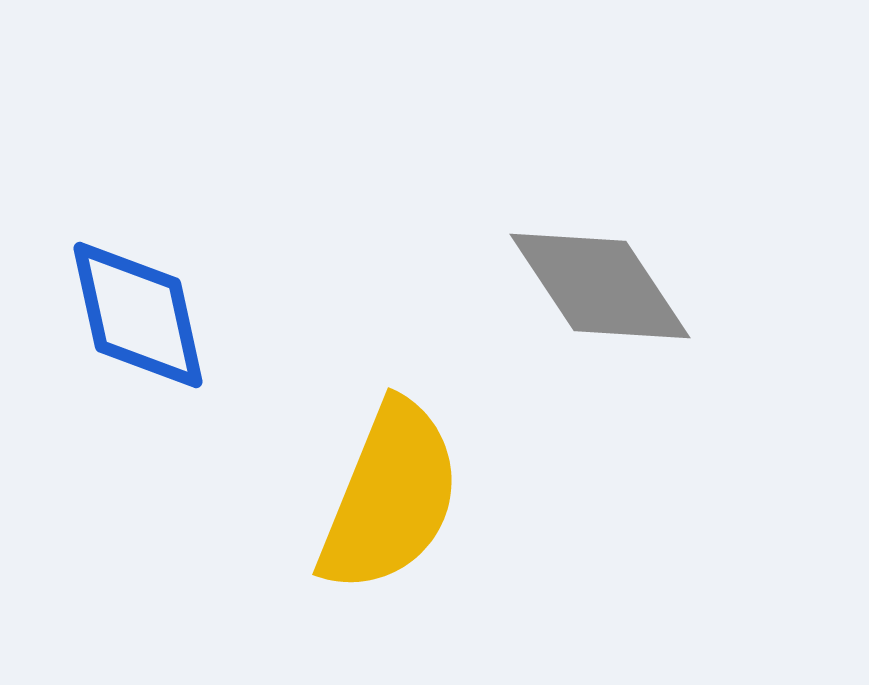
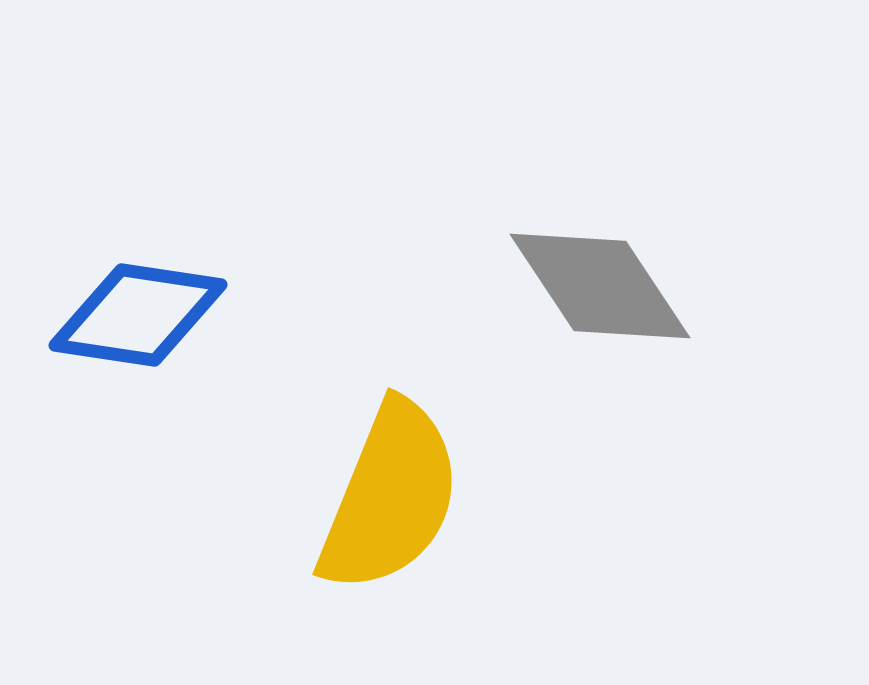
blue diamond: rotated 69 degrees counterclockwise
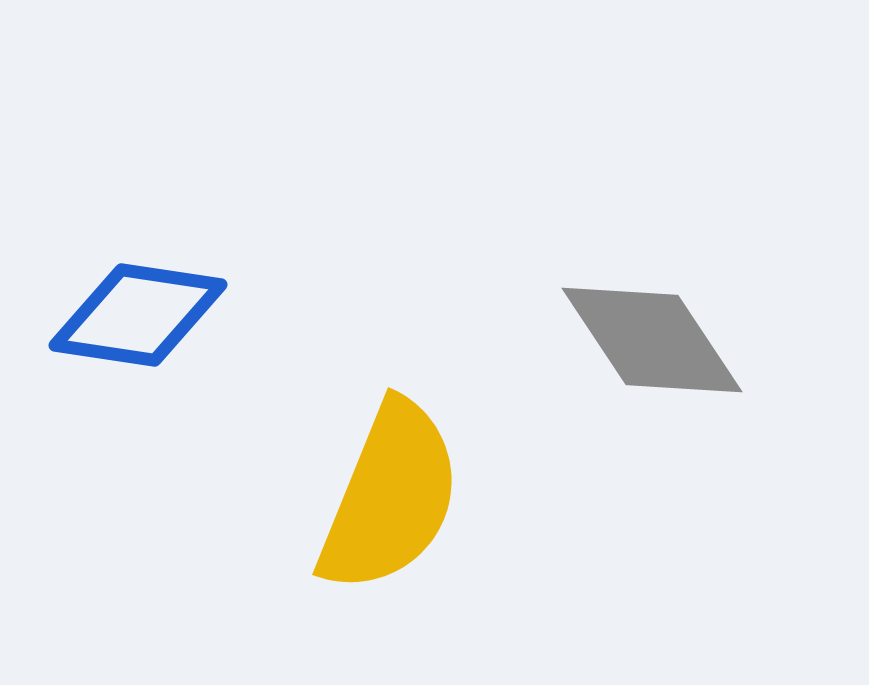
gray diamond: moved 52 px right, 54 px down
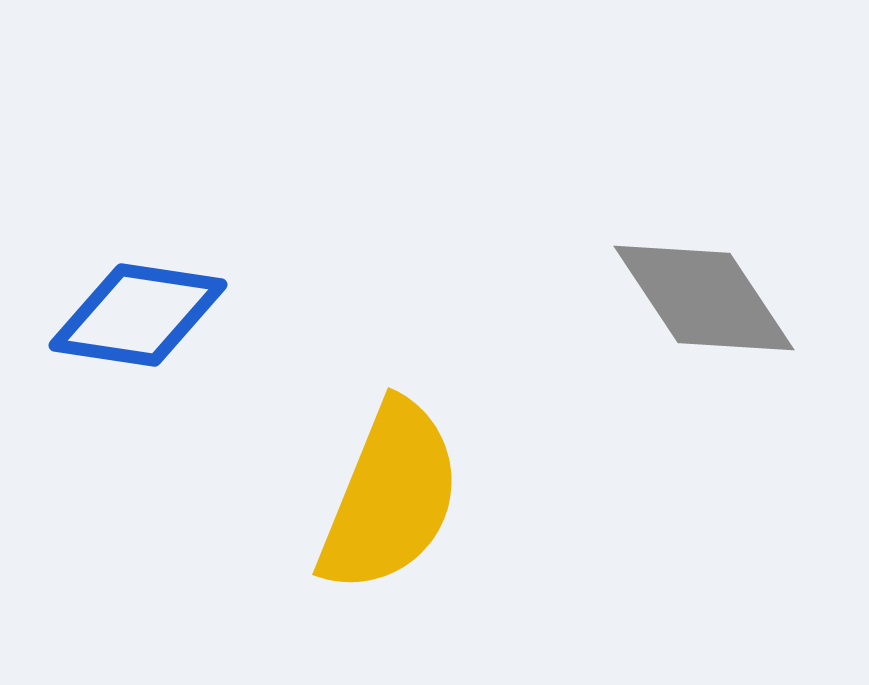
gray diamond: moved 52 px right, 42 px up
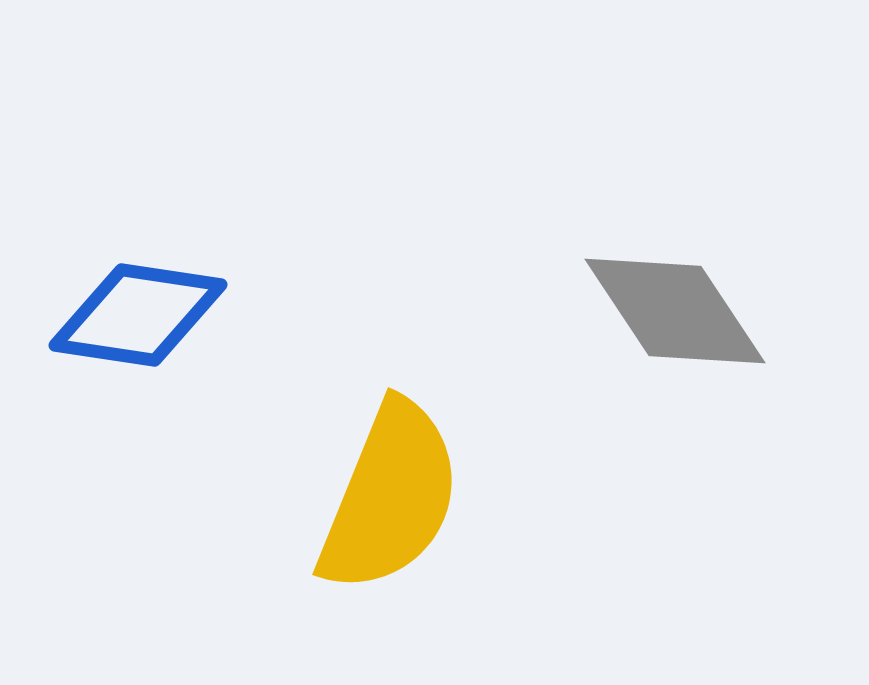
gray diamond: moved 29 px left, 13 px down
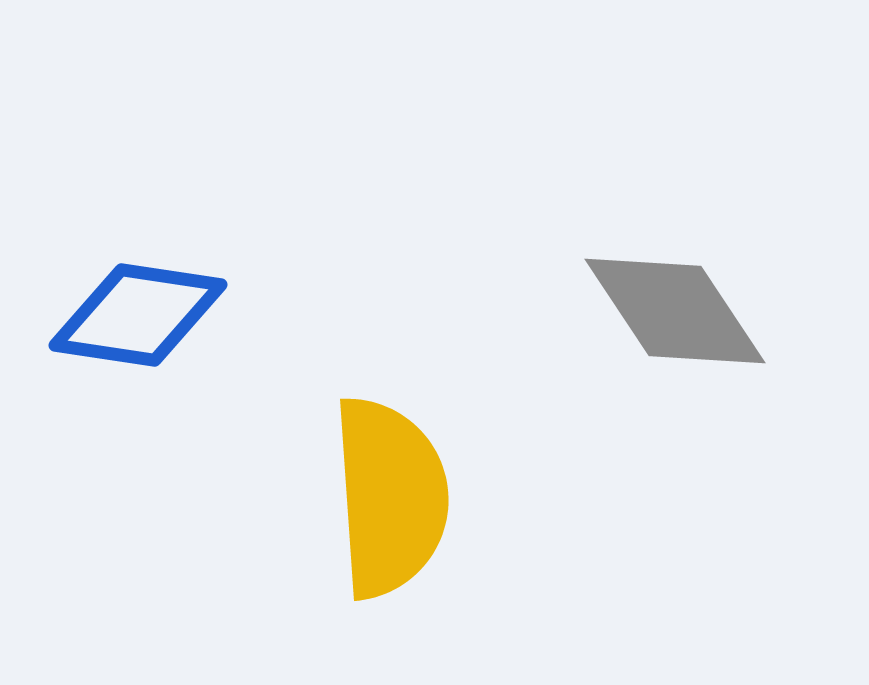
yellow semicircle: rotated 26 degrees counterclockwise
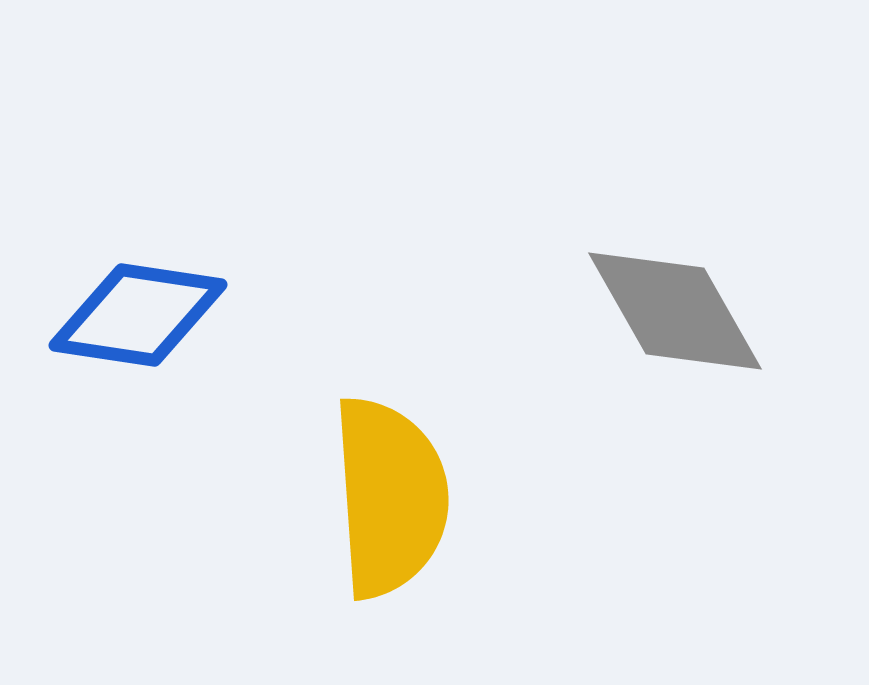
gray diamond: rotated 4 degrees clockwise
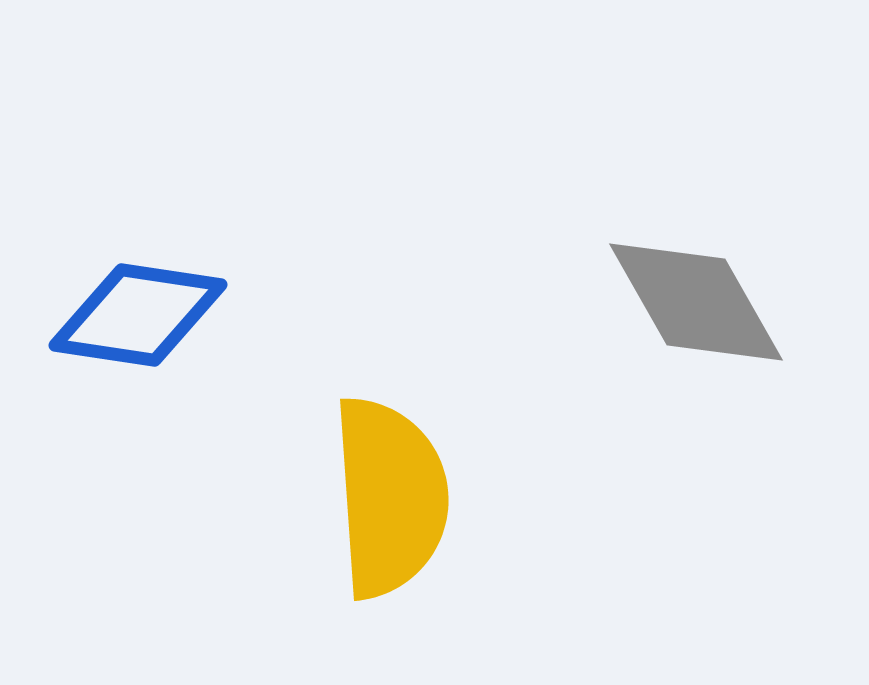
gray diamond: moved 21 px right, 9 px up
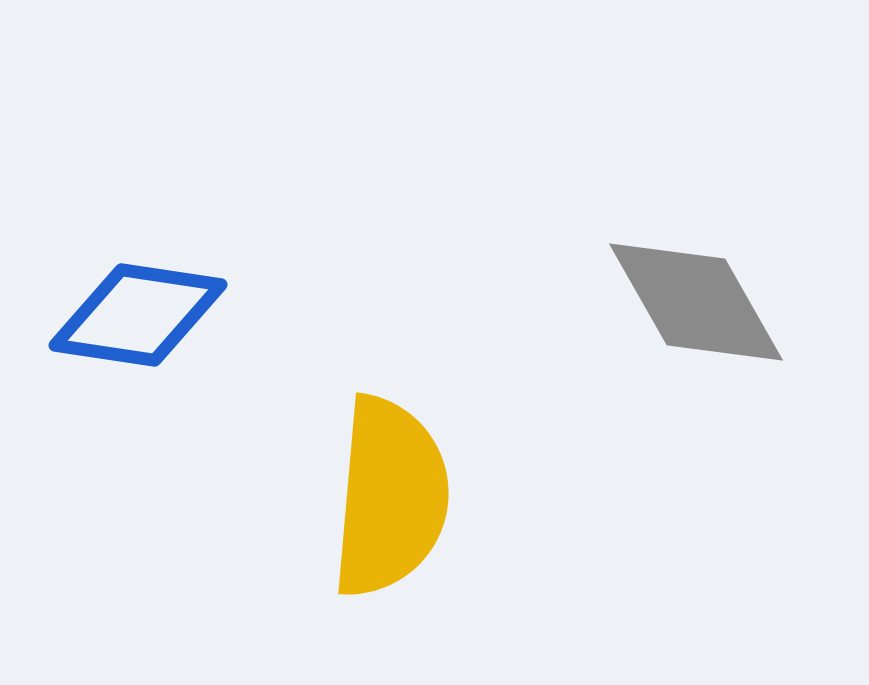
yellow semicircle: rotated 9 degrees clockwise
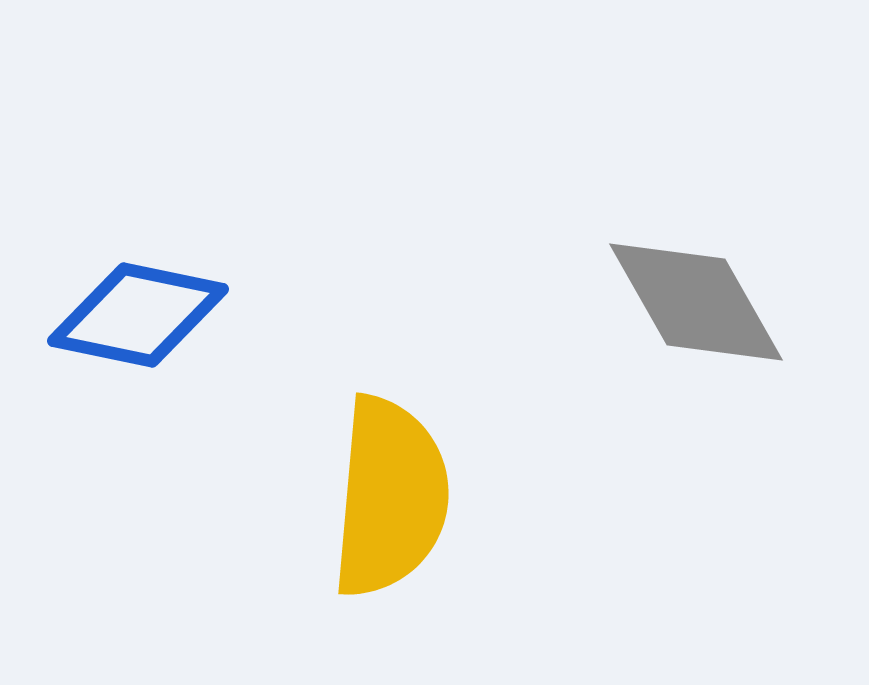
blue diamond: rotated 3 degrees clockwise
